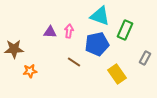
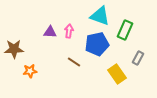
gray rectangle: moved 7 px left
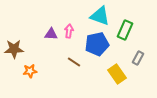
purple triangle: moved 1 px right, 2 px down
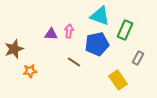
brown star: rotated 18 degrees counterclockwise
yellow rectangle: moved 1 px right, 6 px down
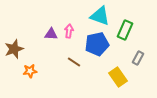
yellow rectangle: moved 3 px up
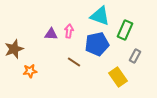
gray rectangle: moved 3 px left, 2 px up
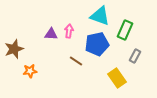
brown line: moved 2 px right, 1 px up
yellow rectangle: moved 1 px left, 1 px down
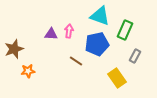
orange star: moved 2 px left
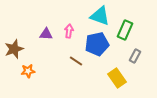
purple triangle: moved 5 px left
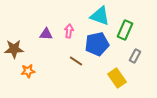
brown star: rotated 18 degrees clockwise
